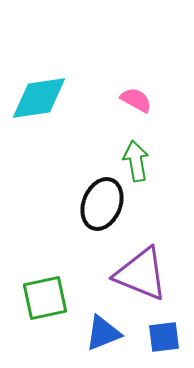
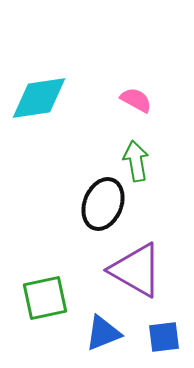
black ellipse: moved 1 px right
purple triangle: moved 5 px left, 4 px up; rotated 8 degrees clockwise
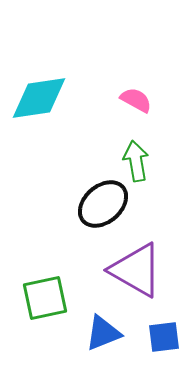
black ellipse: rotated 27 degrees clockwise
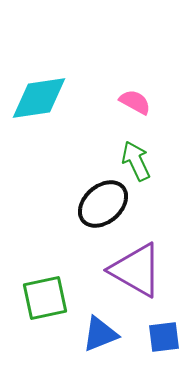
pink semicircle: moved 1 px left, 2 px down
green arrow: rotated 15 degrees counterclockwise
blue triangle: moved 3 px left, 1 px down
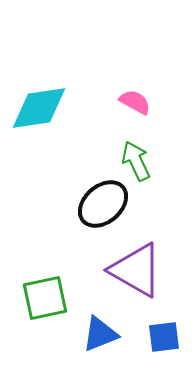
cyan diamond: moved 10 px down
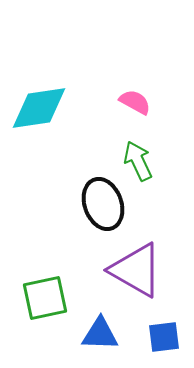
green arrow: moved 2 px right
black ellipse: rotated 69 degrees counterclockwise
blue triangle: rotated 24 degrees clockwise
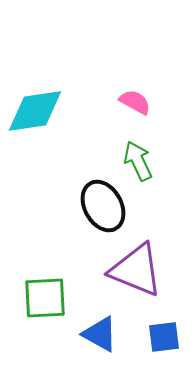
cyan diamond: moved 4 px left, 3 px down
black ellipse: moved 2 px down; rotated 9 degrees counterclockwise
purple triangle: rotated 8 degrees counterclockwise
green square: rotated 9 degrees clockwise
blue triangle: rotated 27 degrees clockwise
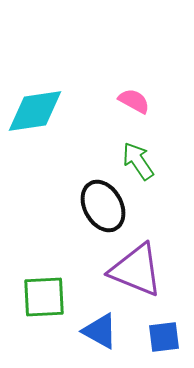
pink semicircle: moved 1 px left, 1 px up
green arrow: rotated 9 degrees counterclockwise
green square: moved 1 px left, 1 px up
blue triangle: moved 3 px up
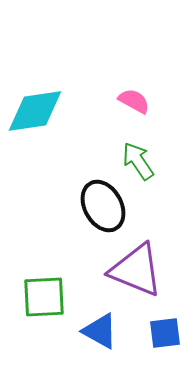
blue square: moved 1 px right, 4 px up
